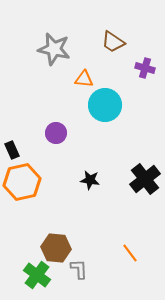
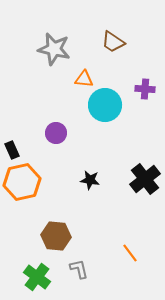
purple cross: moved 21 px down; rotated 12 degrees counterclockwise
brown hexagon: moved 12 px up
gray L-shape: rotated 10 degrees counterclockwise
green cross: moved 2 px down
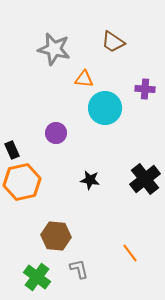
cyan circle: moved 3 px down
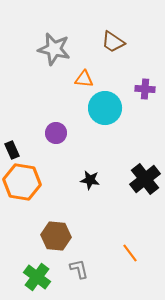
orange hexagon: rotated 21 degrees clockwise
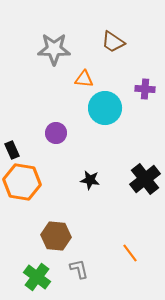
gray star: rotated 12 degrees counterclockwise
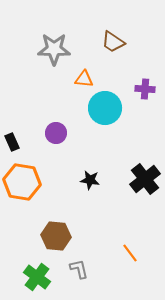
black rectangle: moved 8 px up
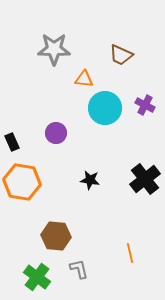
brown trapezoid: moved 8 px right, 13 px down; rotated 10 degrees counterclockwise
purple cross: moved 16 px down; rotated 24 degrees clockwise
orange line: rotated 24 degrees clockwise
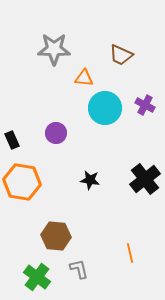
orange triangle: moved 1 px up
black rectangle: moved 2 px up
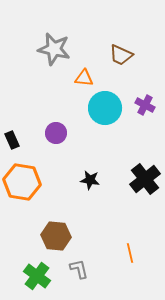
gray star: rotated 12 degrees clockwise
green cross: moved 1 px up
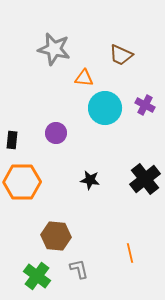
black rectangle: rotated 30 degrees clockwise
orange hexagon: rotated 9 degrees counterclockwise
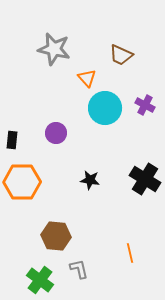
orange triangle: moved 3 px right; rotated 42 degrees clockwise
black cross: rotated 20 degrees counterclockwise
green cross: moved 3 px right, 4 px down
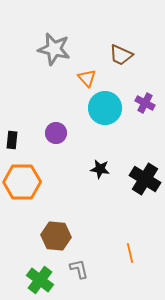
purple cross: moved 2 px up
black star: moved 10 px right, 11 px up
